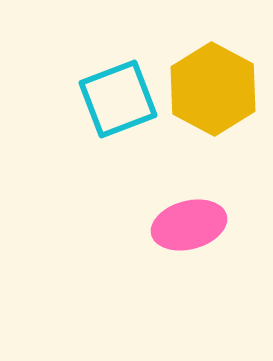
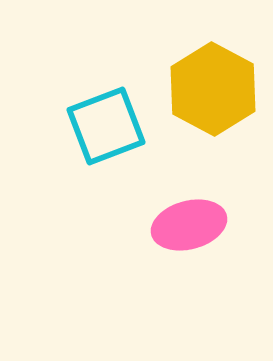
cyan square: moved 12 px left, 27 px down
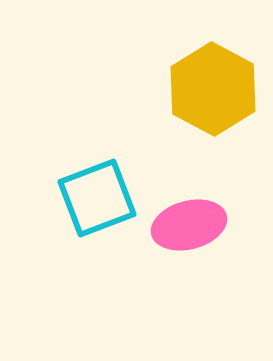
cyan square: moved 9 px left, 72 px down
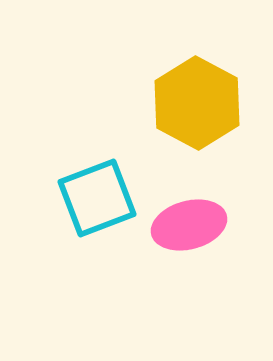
yellow hexagon: moved 16 px left, 14 px down
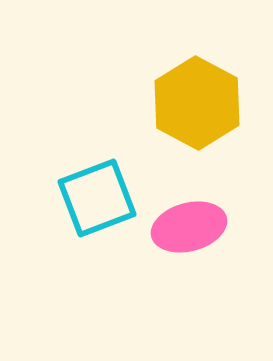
pink ellipse: moved 2 px down
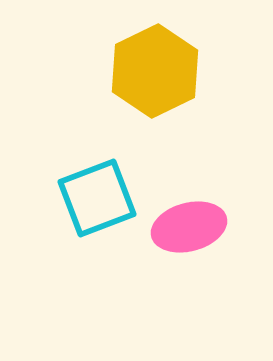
yellow hexagon: moved 42 px left, 32 px up; rotated 6 degrees clockwise
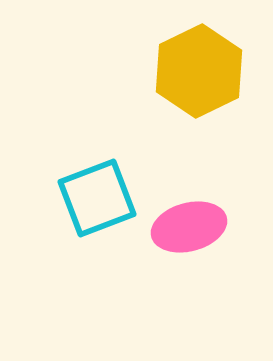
yellow hexagon: moved 44 px right
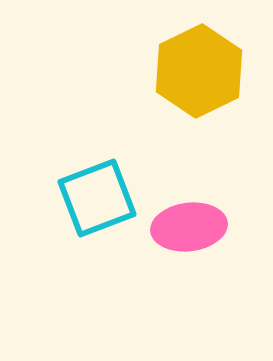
pink ellipse: rotated 8 degrees clockwise
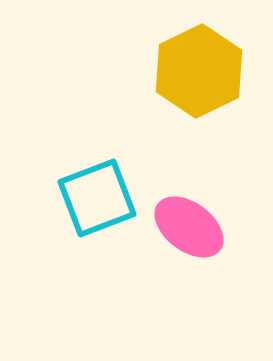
pink ellipse: rotated 44 degrees clockwise
